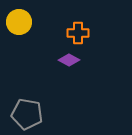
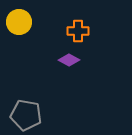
orange cross: moved 2 px up
gray pentagon: moved 1 px left, 1 px down
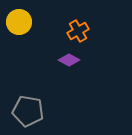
orange cross: rotated 30 degrees counterclockwise
gray pentagon: moved 2 px right, 4 px up
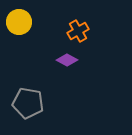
purple diamond: moved 2 px left
gray pentagon: moved 8 px up
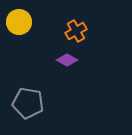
orange cross: moved 2 px left
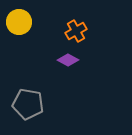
purple diamond: moved 1 px right
gray pentagon: moved 1 px down
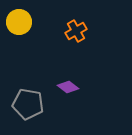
purple diamond: moved 27 px down; rotated 10 degrees clockwise
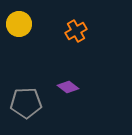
yellow circle: moved 2 px down
gray pentagon: moved 2 px left, 1 px up; rotated 12 degrees counterclockwise
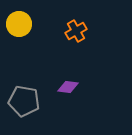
purple diamond: rotated 30 degrees counterclockwise
gray pentagon: moved 2 px left, 2 px up; rotated 12 degrees clockwise
